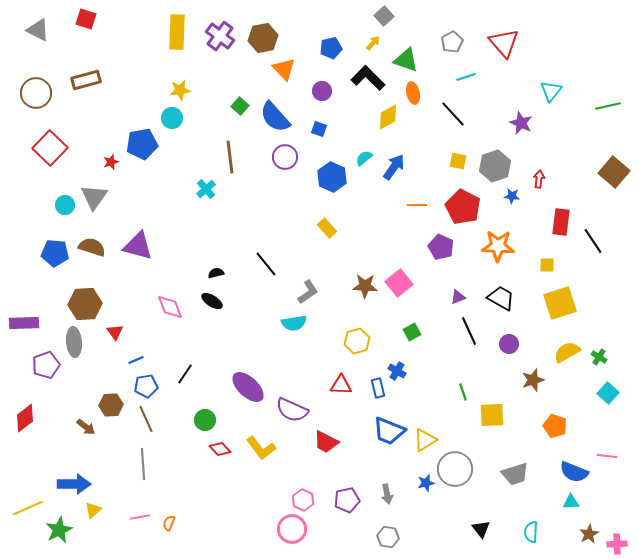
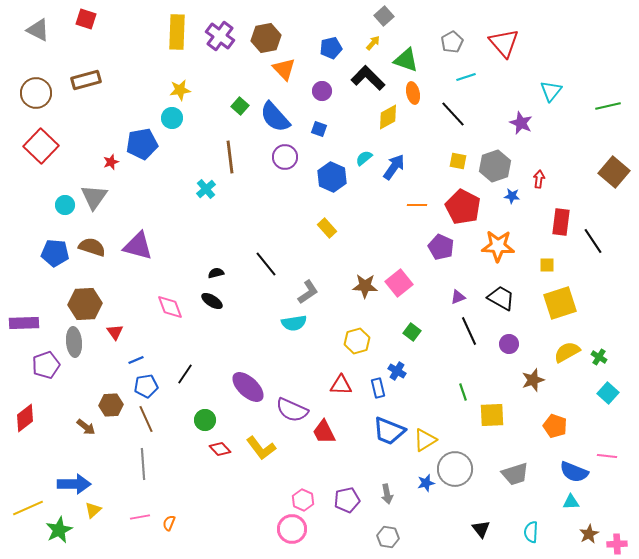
brown hexagon at (263, 38): moved 3 px right
red square at (50, 148): moved 9 px left, 2 px up
green square at (412, 332): rotated 24 degrees counterclockwise
red trapezoid at (326, 442): moved 2 px left, 10 px up; rotated 36 degrees clockwise
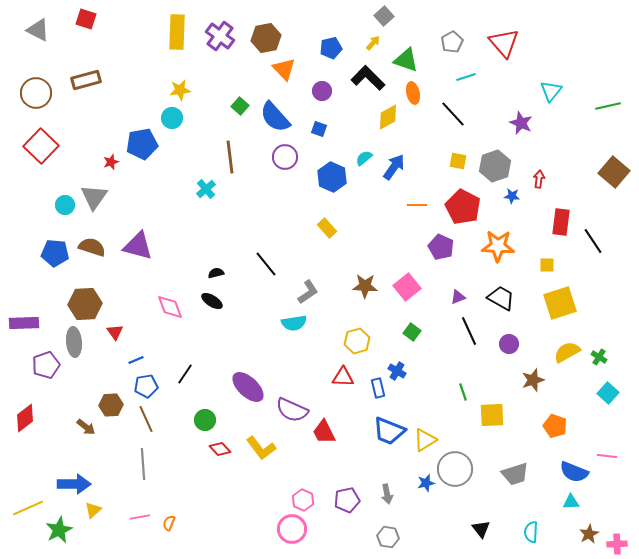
pink square at (399, 283): moved 8 px right, 4 px down
red triangle at (341, 385): moved 2 px right, 8 px up
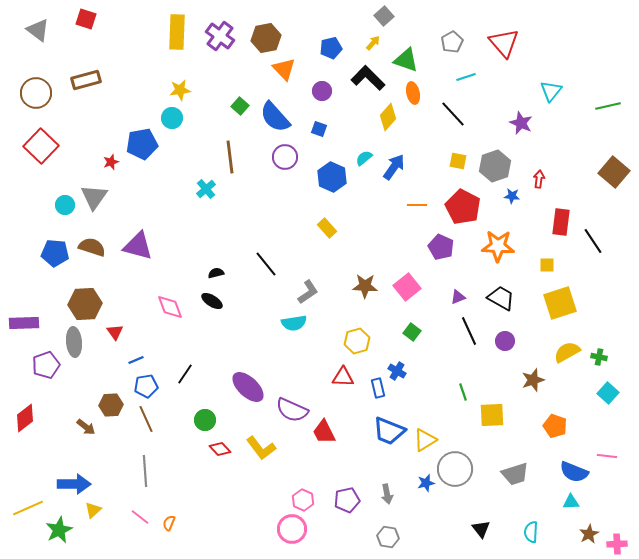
gray triangle at (38, 30): rotated 10 degrees clockwise
yellow diamond at (388, 117): rotated 20 degrees counterclockwise
purple circle at (509, 344): moved 4 px left, 3 px up
green cross at (599, 357): rotated 21 degrees counterclockwise
gray line at (143, 464): moved 2 px right, 7 px down
pink line at (140, 517): rotated 48 degrees clockwise
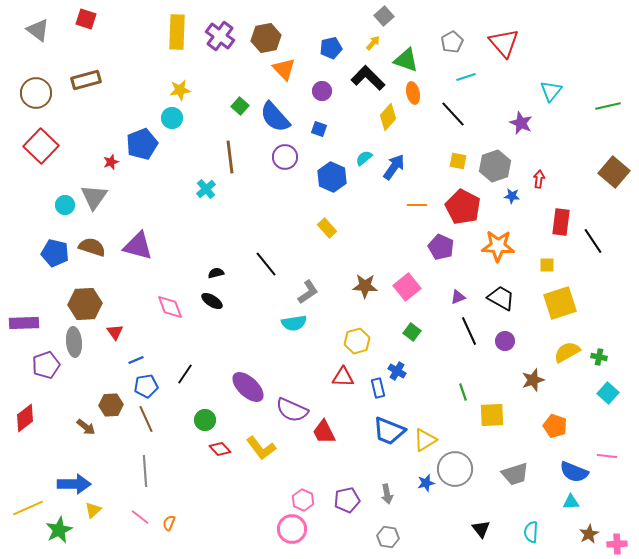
blue pentagon at (142, 144): rotated 12 degrees counterclockwise
blue pentagon at (55, 253): rotated 8 degrees clockwise
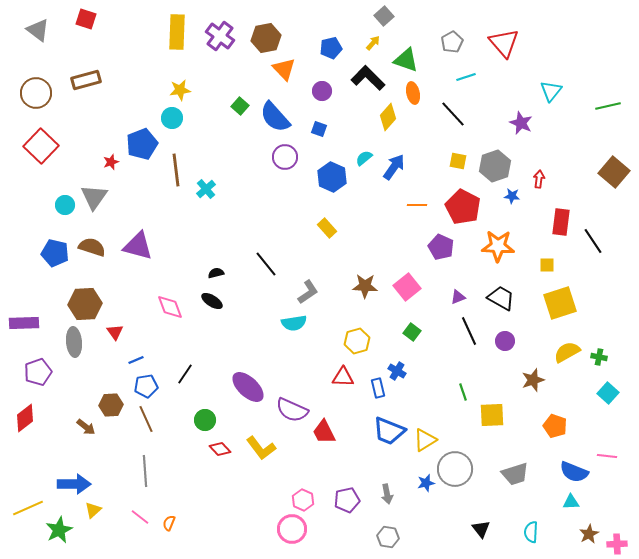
brown line at (230, 157): moved 54 px left, 13 px down
purple pentagon at (46, 365): moved 8 px left, 7 px down
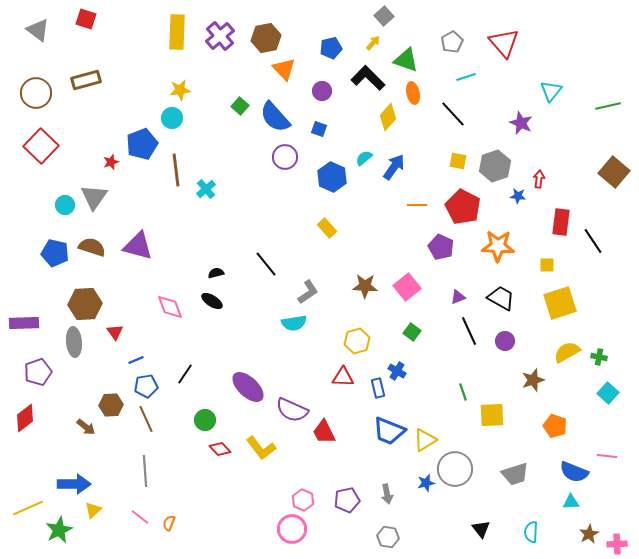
purple cross at (220, 36): rotated 12 degrees clockwise
blue star at (512, 196): moved 6 px right
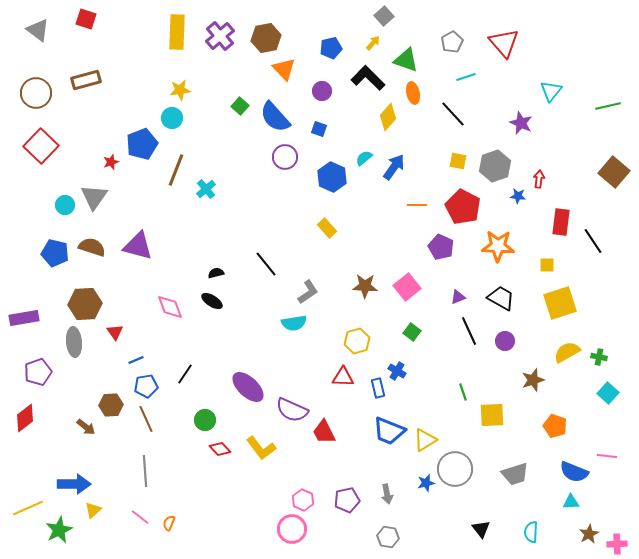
brown line at (176, 170): rotated 28 degrees clockwise
purple rectangle at (24, 323): moved 5 px up; rotated 8 degrees counterclockwise
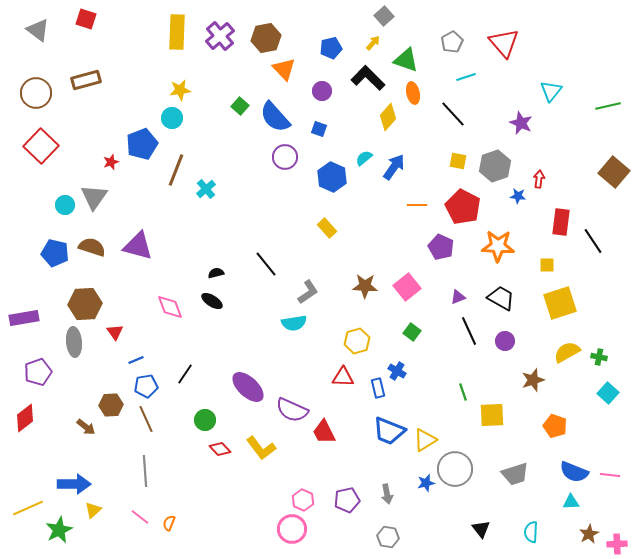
pink line at (607, 456): moved 3 px right, 19 px down
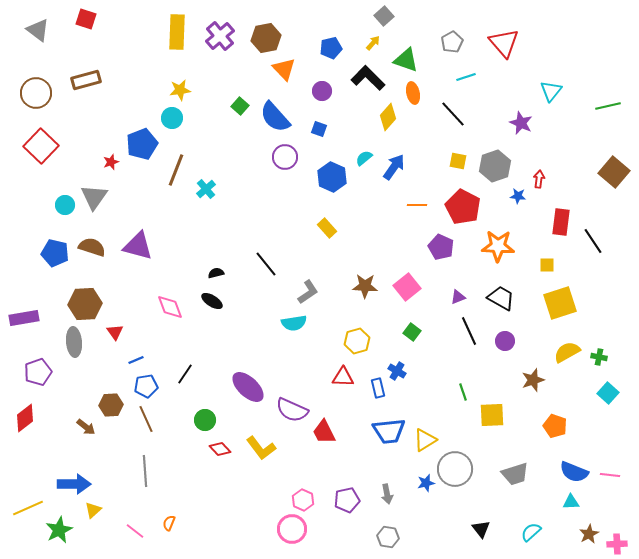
blue trapezoid at (389, 431): rotated 28 degrees counterclockwise
pink line at (140, 517): moved 5 px left, 14 px down
cyan semicircle at (531, 532): rotated 45 degrees clockwise
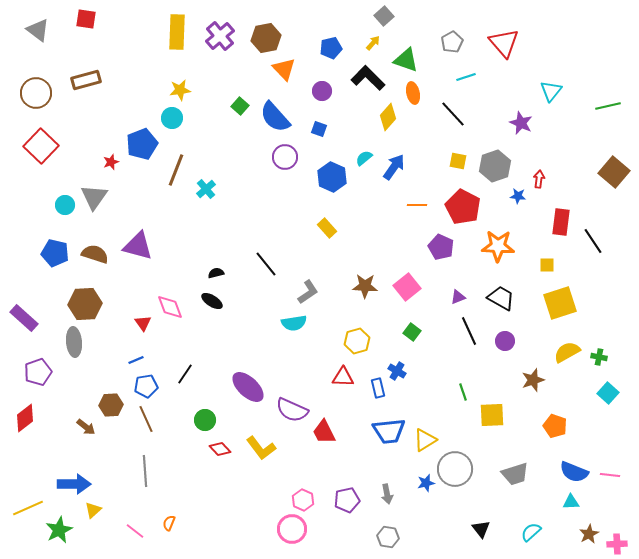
red square at (86, 19): rotated 10 degrees counterclockwise
brown semicircle at (92, 247): moved 3 px right, 7 px down
purple rectangle at (24, 318): rotated 52 degrees clockwise
red triangle at (115, 332): moved 28 px right, 9 px up
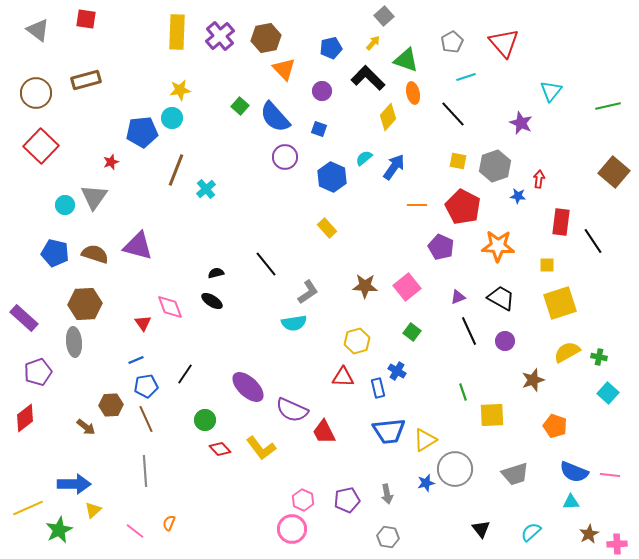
blue pentagon at (142, 144): moved 12 px up; rotated 16 degrees clockwise
